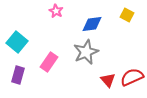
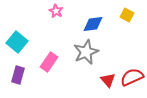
blue diamond: moved 1 px right
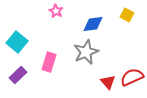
pink rectangle: rotated 18 degrees counterclockwise
purple rectangle: rotated 30 degrees clockwise
red triangle: moved 2 px down
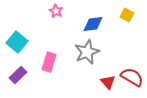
gray star: moved 1 px right
red semicircle: rotated 55 degrees clockwise
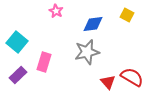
gray star: rotated 10 degrees clockwise
pink rectangle: moved 5 px left
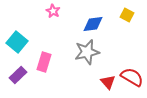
pink star: moved 3 px left
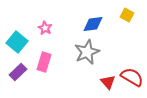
pink star: moved 8 px left, 17 px down
gray star: rotated 10 degrees counterclockwise
purple rectangle: moved 3 px up
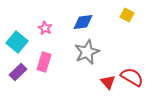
blue diamond: moved 10 px left, 2 px up
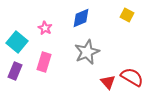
blue diamond: moved 2 px left, 4 px up; rotated 15 degrees counterclockwise
purple rectangle: moved 3 px left, 1 px up; rotated 24 degrees counterclockwise
